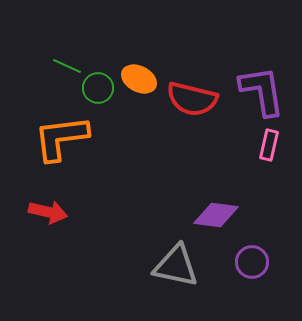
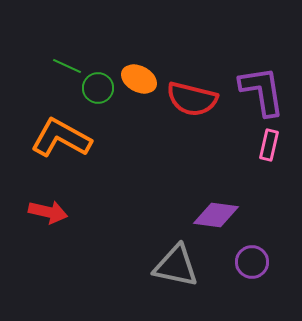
orange L-shape: rotated 36 degrees clockwise
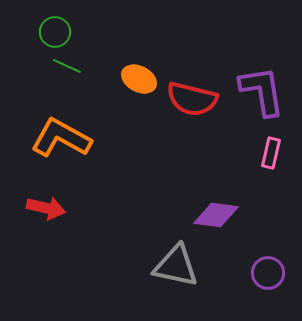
green circle: moved 43 px left, 56 px up
pink rectangle: moved 2 px right, 8 px down
red arrow: moved 2 px left, 4 px up
purple circle: moved 16 px right, 11 px down
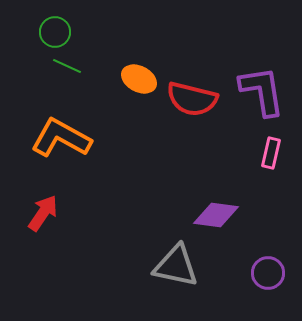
red arrow: moved 3 px left, 5 px down; rotated 69 degrees counterclockwise
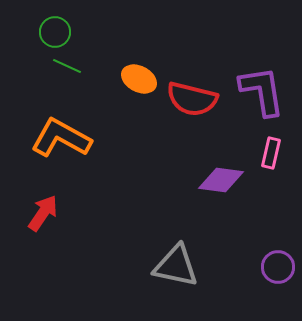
purple diamond: moved 5 px right, 35 px up
purple circle: moved 10 px right, 6 px up
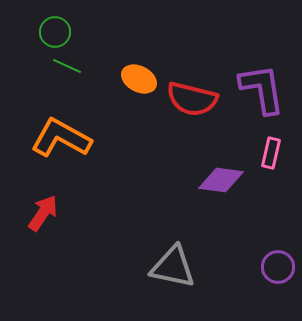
purple L-shape: moved 2 px up
gray triangle: moved 3 px left, 1 px down
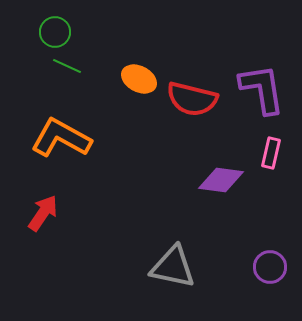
purple circle: moved 8 px left
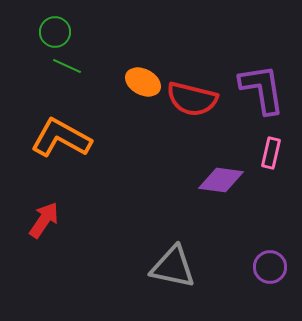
orange ellipse: moved 4 px right, 3 px down
red arrow: moved 1 px right, 7 px down
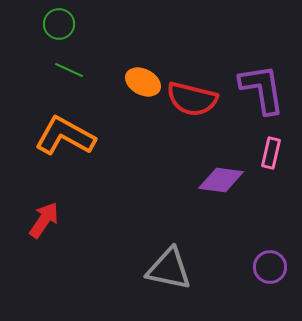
green circle: moved 4 px right, 8 px up
green line: moved 2 px right, 4 px down
orange L-shape: moved 4 px right, 2 px up
gray triangle: moved 4 px left, 2 px down
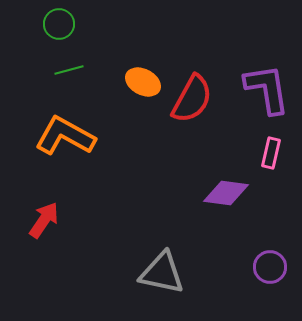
green line: rotated 40 degrees counterclockwise
purple L-shape: moved 5 px right
red semicircle: rotated 75 degrees counterclockwise
purple diamond: moved 5 px right, 13 px down
gray triangle: moved 7 px left, 4 px down
